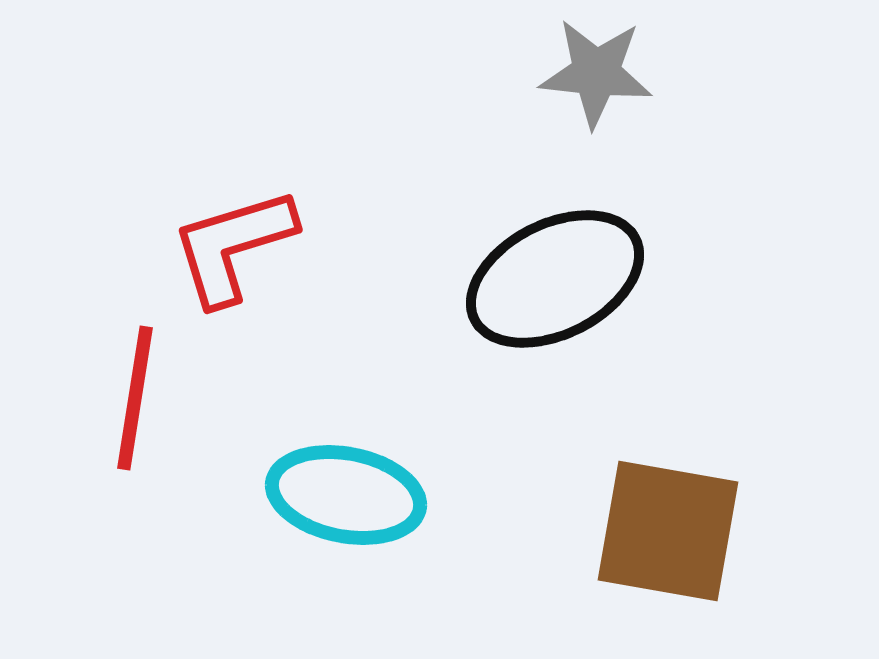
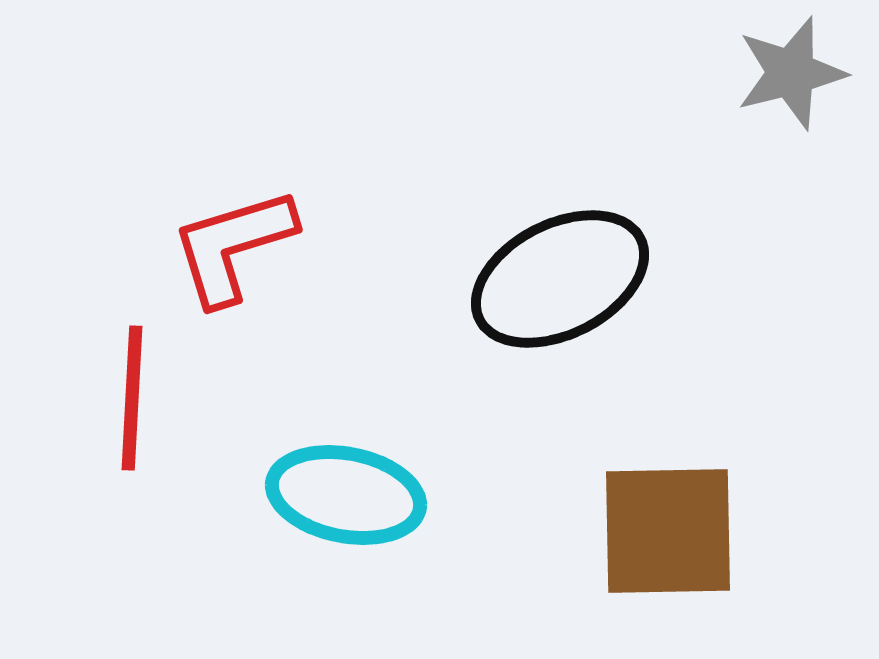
gray star: moved 195 px right; rotated 20 degrees counterclockwise
black ellipse: moved 5 px right
red line: moved 3 px left; rotated 6 degrees counterclockwise
brown square: rotated 11 degrees counterclockwise
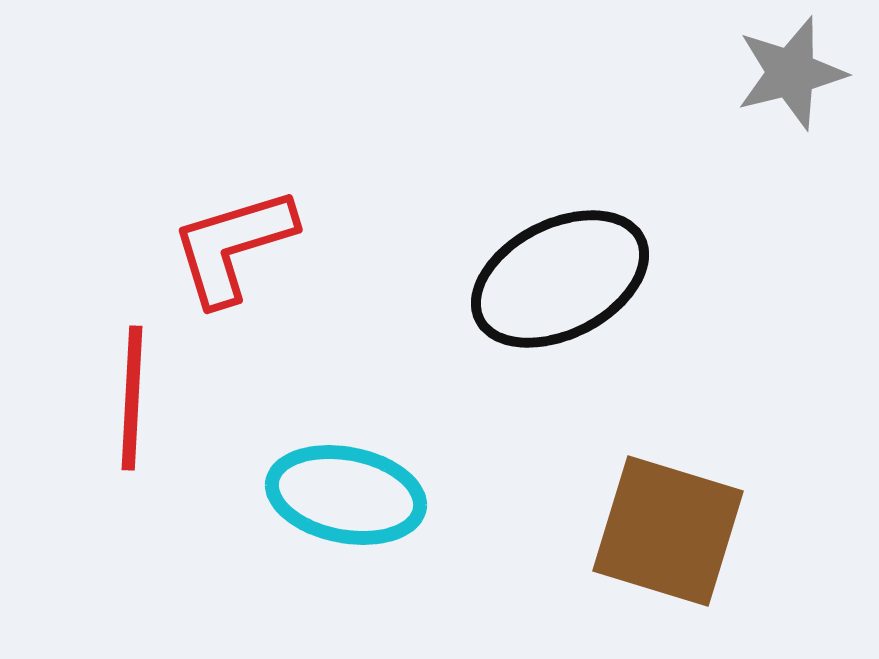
brown square: rotated 18 degrees clockwise
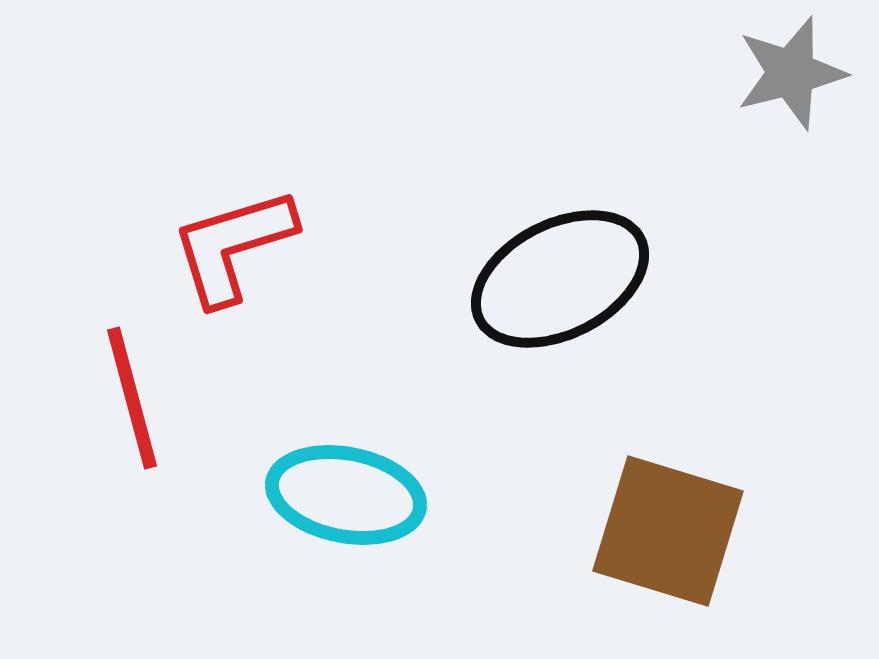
red line: rotated 18 degrees counterclockwise
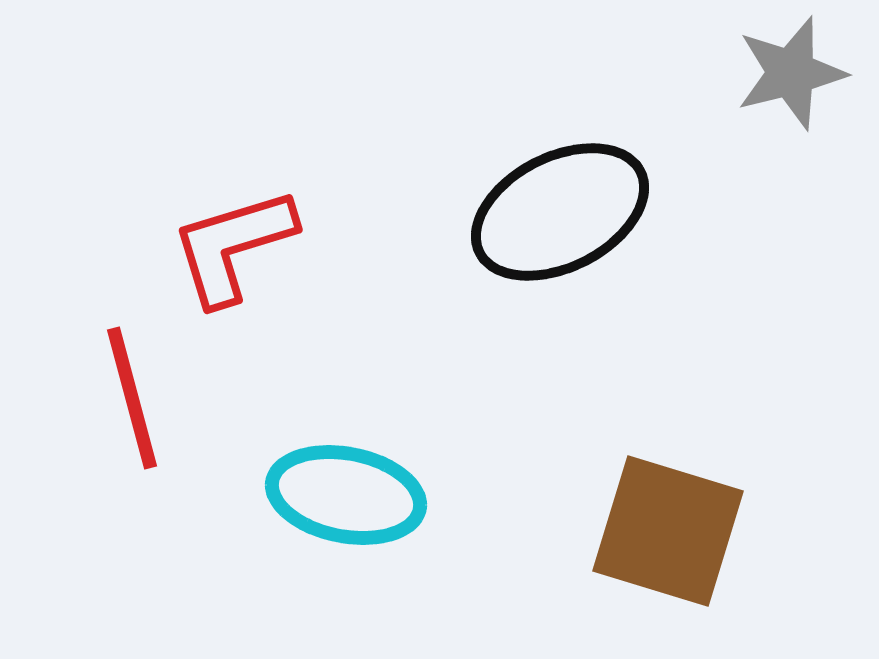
black ellipse: moved 67 px up
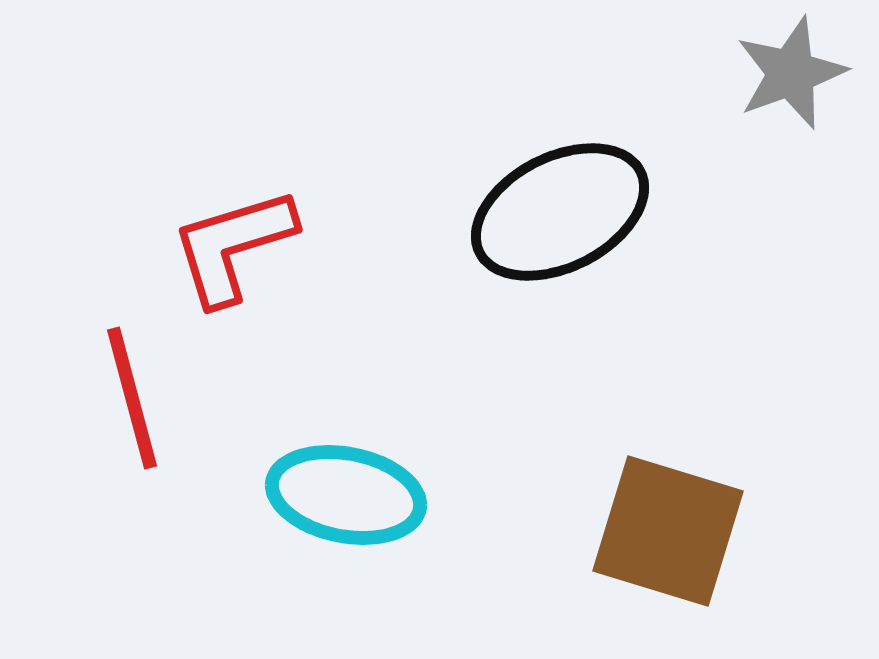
gray star: rotated 6 degrees counterclockwise
